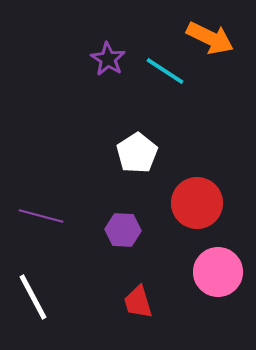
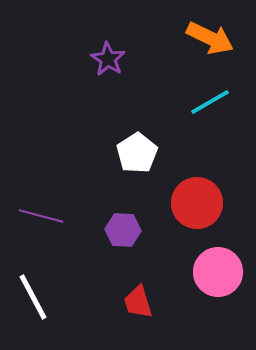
cyan line: moved 45 px right, 31 px down; rotated 63 degrees counterclockwise
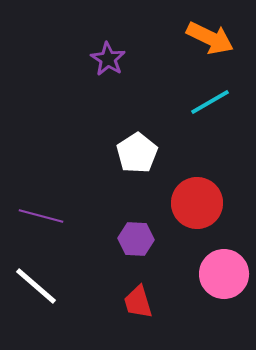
purple hexagon: moved 13 px right, 9 px down
pink circle: moved 6 px right, 2 px down
white line: moved 3 px right, 11 px up; rotated 21 degrees counterclockwise
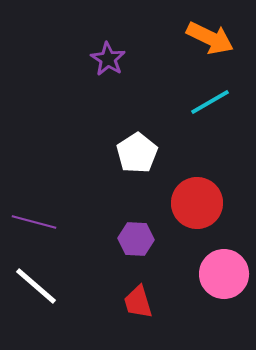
purple line: moved 7 px left, 6 px down
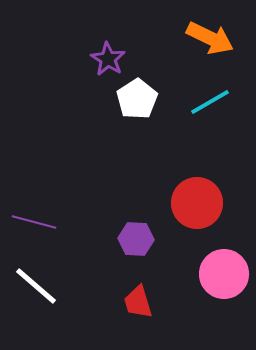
white pentagon: moved 54 px up
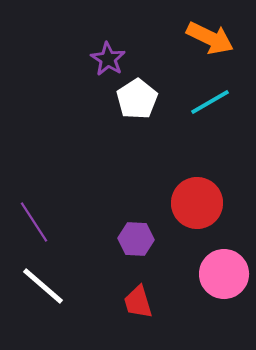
purple line: rotated 42 degrees clockwise
white line: moved 7 px right
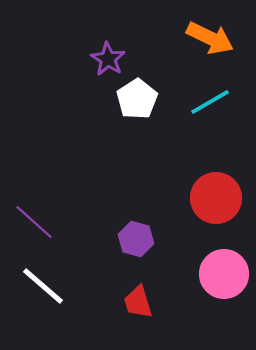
red circle: moved 19 px right, 5 px up
purple line: rotated 15 degrees counterclockwise
purple hexagon: rotated 12 degrees clockwise
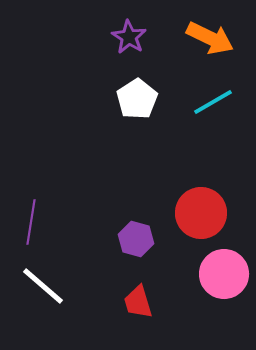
purple star: moved 21 px right, 22 px up
cyan line: moved 3 px right
red circle: moved 15 px left, 15 px down
purple line: moved 3 px left; rotated 57 degrees clockwise
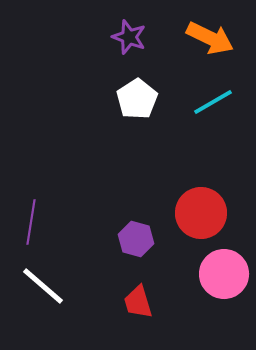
purple star: rotated 12 degrees counterclockwise
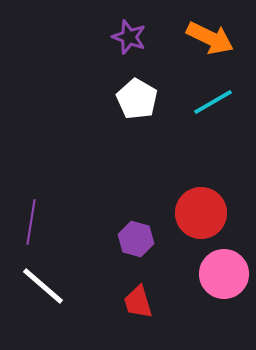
white pentagon: rotated 9 degrees counterclockwise
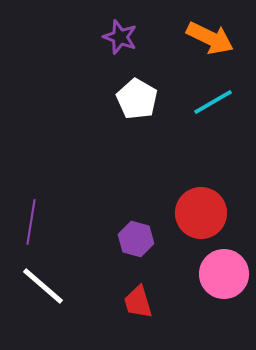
purple star: moved 9 px left
